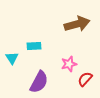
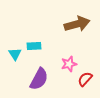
cyan triangle: moved 3 px right, 4 px up
purple semicircle: moved 3 px up
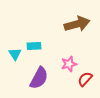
purple semicircle: moved 1 px up
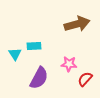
pink star: rotated 21 degrees clockwise
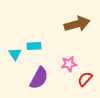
pink star: rotated 14 degrees counterclockwise
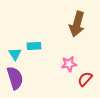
brown arrow: rotated 120 degrees clockwise
purple semicircle: moved 24 px left; rotated 45 degrees counterclockwise
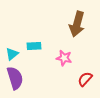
cyan triangle: moved 3 px left; rotated 24 degrees clockwise
pink star: moved 5 px left, 6 px up; rotated 21 degrees clockwise
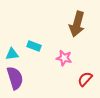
cyan rectangle: rotated 24 degrees clockwise
cyan triangle: rotated 32 degrees clockwise
